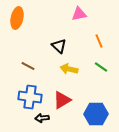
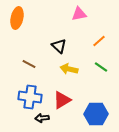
orange line: rotated 72 degrees clockwise
brown line: moved 1 px right, 2 px up
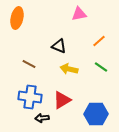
black triangle: rotated 21 degrees counterclockwise
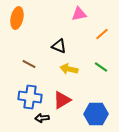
orange line: moved 3 px right, 7 px up
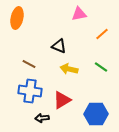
blue cross: moved 6 px up
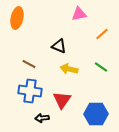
red triangle: rotated 24 degrees counterclockwise
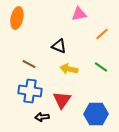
black arrow: moved 1 px up
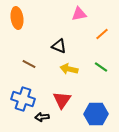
orange ellipse: rotated 20 degrees counterclockwise
blue cross: moved 7 px left, 8 px down; rotated 10 degrees clockwise
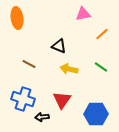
pink triangle: moved 4 px right
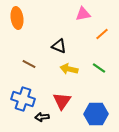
green line: moved 2 px left, 1 px down
red triangle: moved 1 px down
